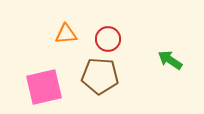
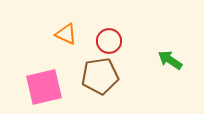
orange triangle: rotated 30 degrees clockwise
red circle: moved 1 px right, 2 px down
brown pentagon: rotated 12 degrees counterclockwise
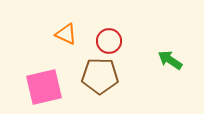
brown pentagon: rotated 9 degrees clockwise
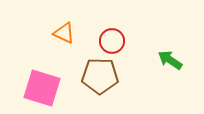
orange triangle: moved 2 px left, 1 px up
red circle: moved 3 px right
pink square: moved 2 px left, 1 px down; rotated 30 degrees clockwise
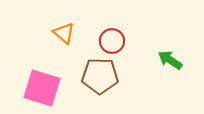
orange triangle: rotated 15 degrees clockwise
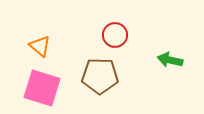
orange triangle: moved 24 px left, 13 px down
red circle: moved 3 px right, 6 px up
green arrow: rotated 20 degrees counterclockwise
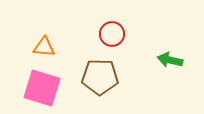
red circle: moved 3 px left, 1 px up
orange triangle: moved 4 px right, 1 px down; rotated 35 degrees counterclockwise
brown pentagon: moved 1 px down
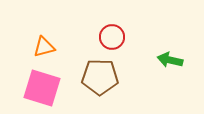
red circle: moved 3 px down
orange triangle: rotated 20 degrees counterclockwise
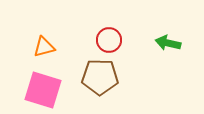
red circle: moved 3 px left, 3 px down
green arrow: moved 2 px left, 17 px up
pink square: moved 1 px right, 2 px down
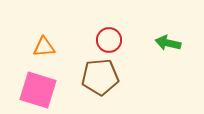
orange triangle: rotated 10 degrees clockwise
brown pentagon: rotated 6 degrees counterclockwise
pink square: moved 5 px left
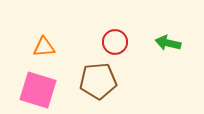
red circle: moved 6 px right, 2 px down
brown pentagon: moved 2 px left, 4 px down
